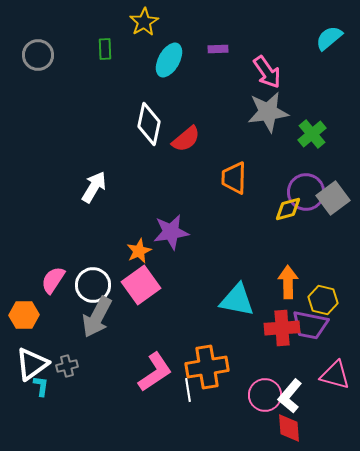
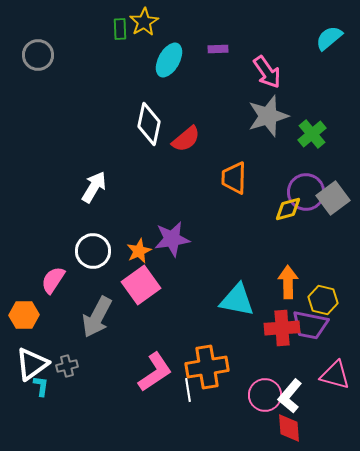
green rectangle: moved 15 px right, 20 px up
gray star: moved 4 px down; rotated 9 degrees counterclockwise
purple star: moved 1 px right, 7 px down
white circle: moved 34 px up
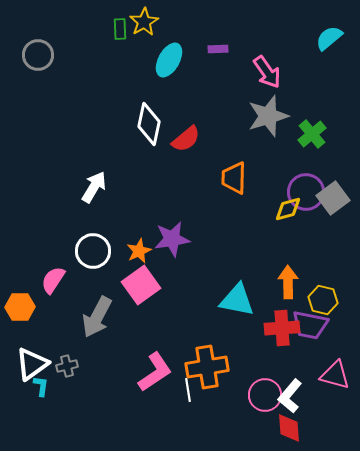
orange hexagon: moved 4 px left, 8 px up
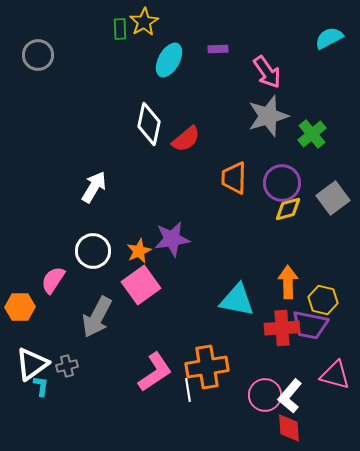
cyan semicircle: rotated 12 degrees clockwise
purple circle: moved 24 px left, 9 px up
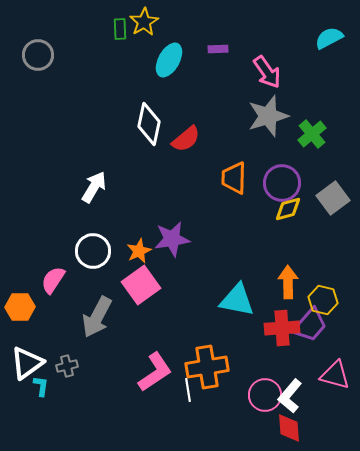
purple trapezoid: rotated 60 degrees counterclockwise
white triangle: moved 5 px left, 1 px up
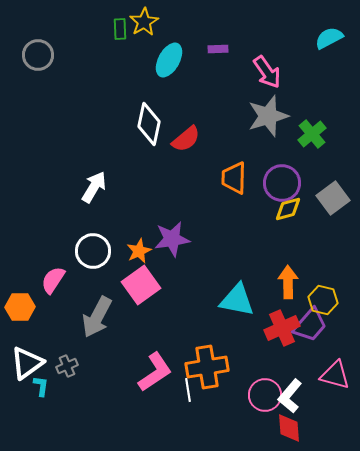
red cross: rotated 20 degrees counterclockwise
gray cross: rotated 10 degrees counterclockwise
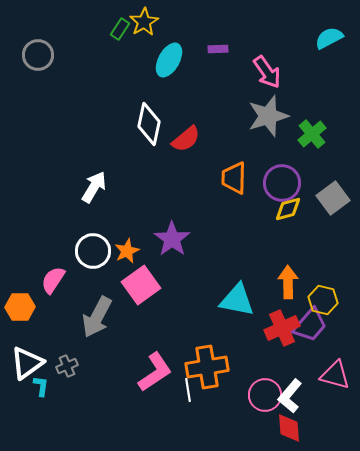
green rectangle: rotated 35 degrees clockwise
purple star: rotated 27 degrees counterclockwise
orange star: moved 12 px left
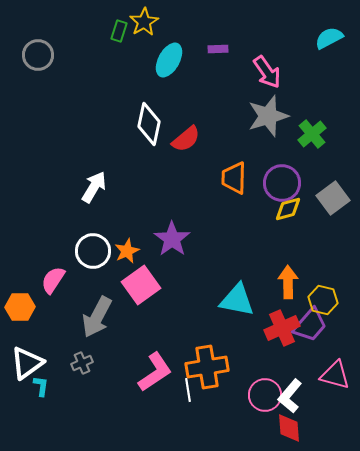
green rectangle: moved 1 px left, 2 px down; rotated 15 degrees counterclockwise
gray cross: moved 15 px right, 3 px up
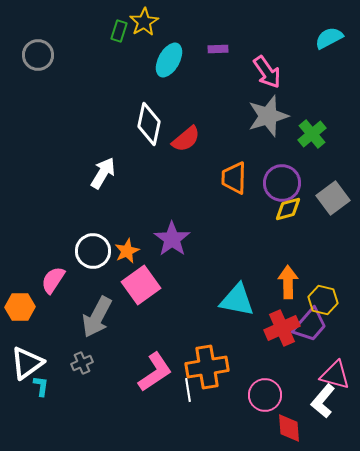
white arrow: moved 9 px right, 14 px up
white L-shape: moved 33 px right, 5 px down
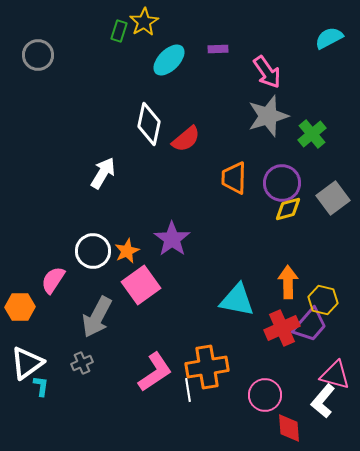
cyan ellipse: rotated 16 degrees clockwise
